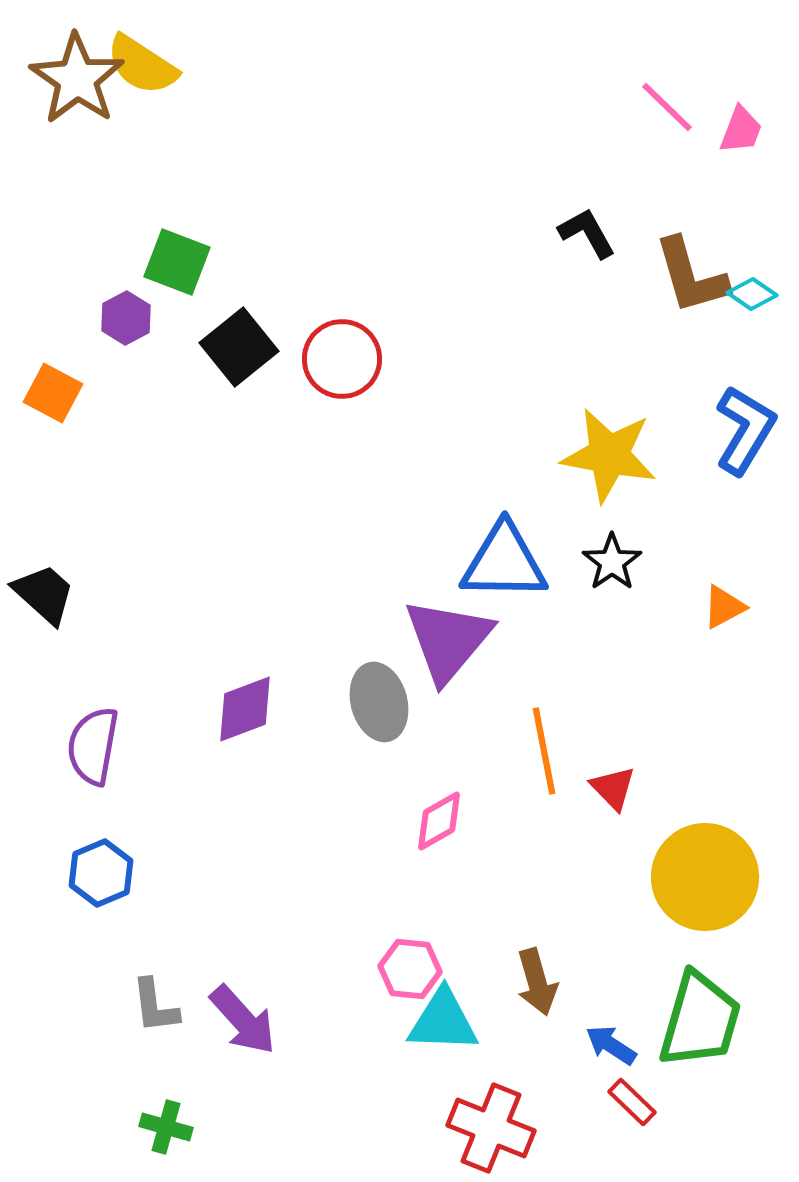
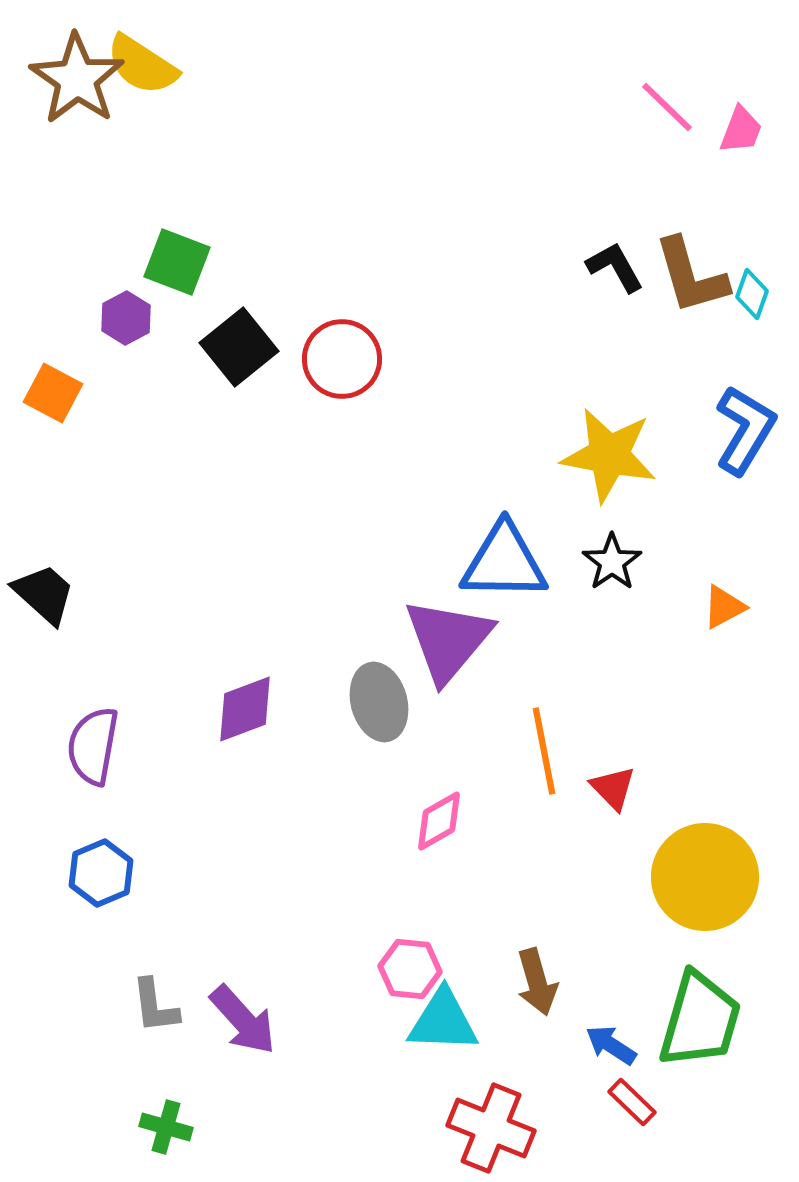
black L-shape: moved 28 px right, 34 px down
cyan diamond: rotated 75 degrees clockwise
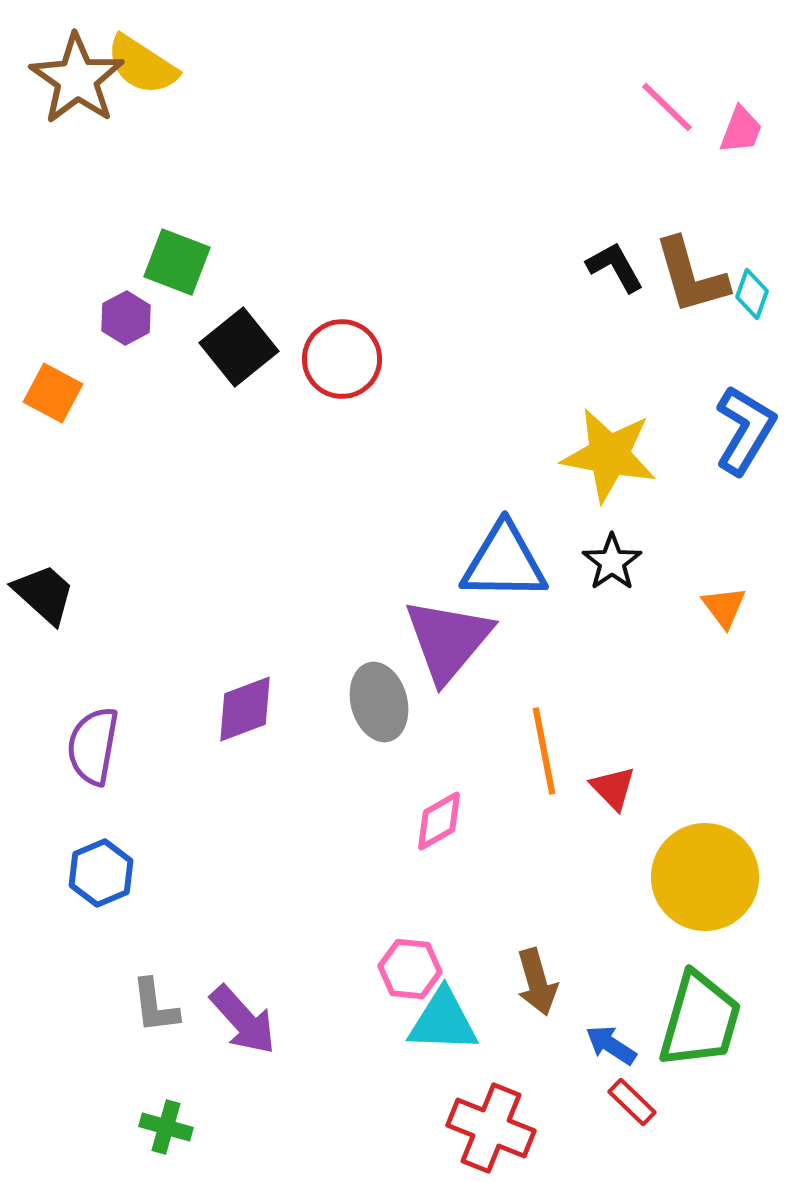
orange triangle: rotated 39 degrees counterclockwise
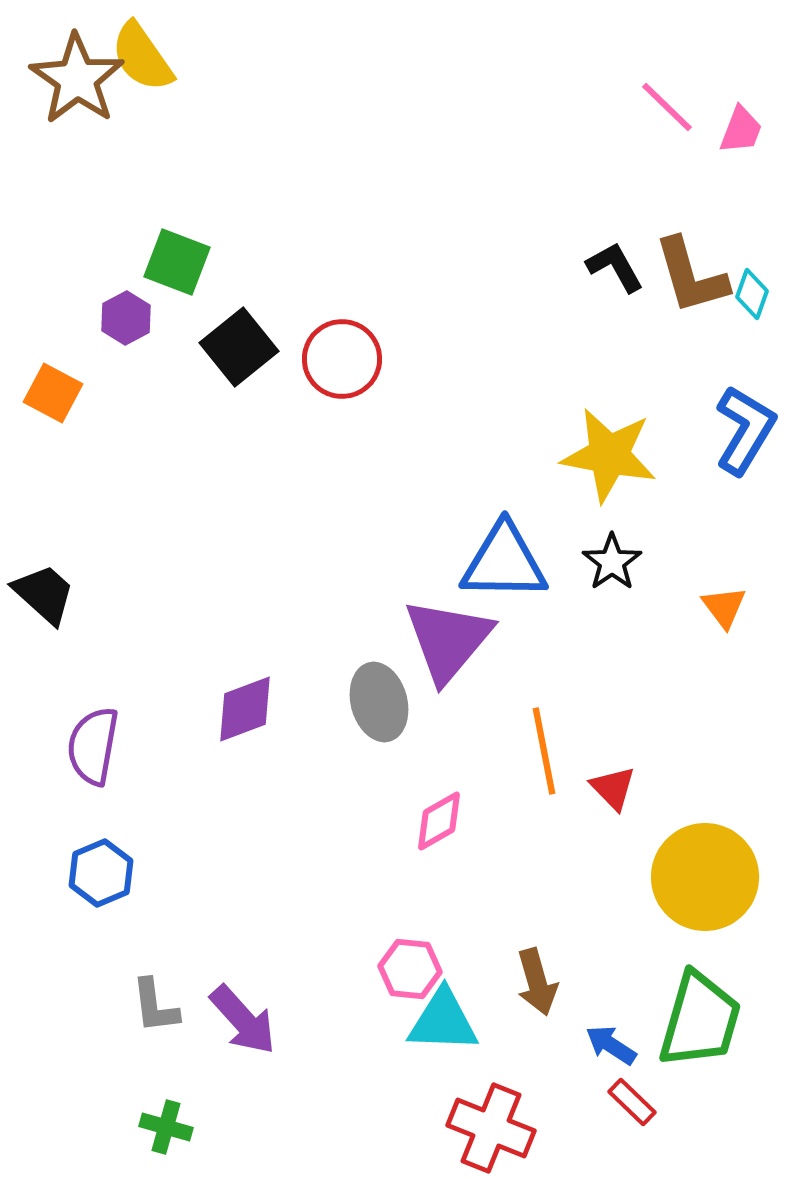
yellow semicircle: moved 8 px up; rotated 22 degrees clockwise
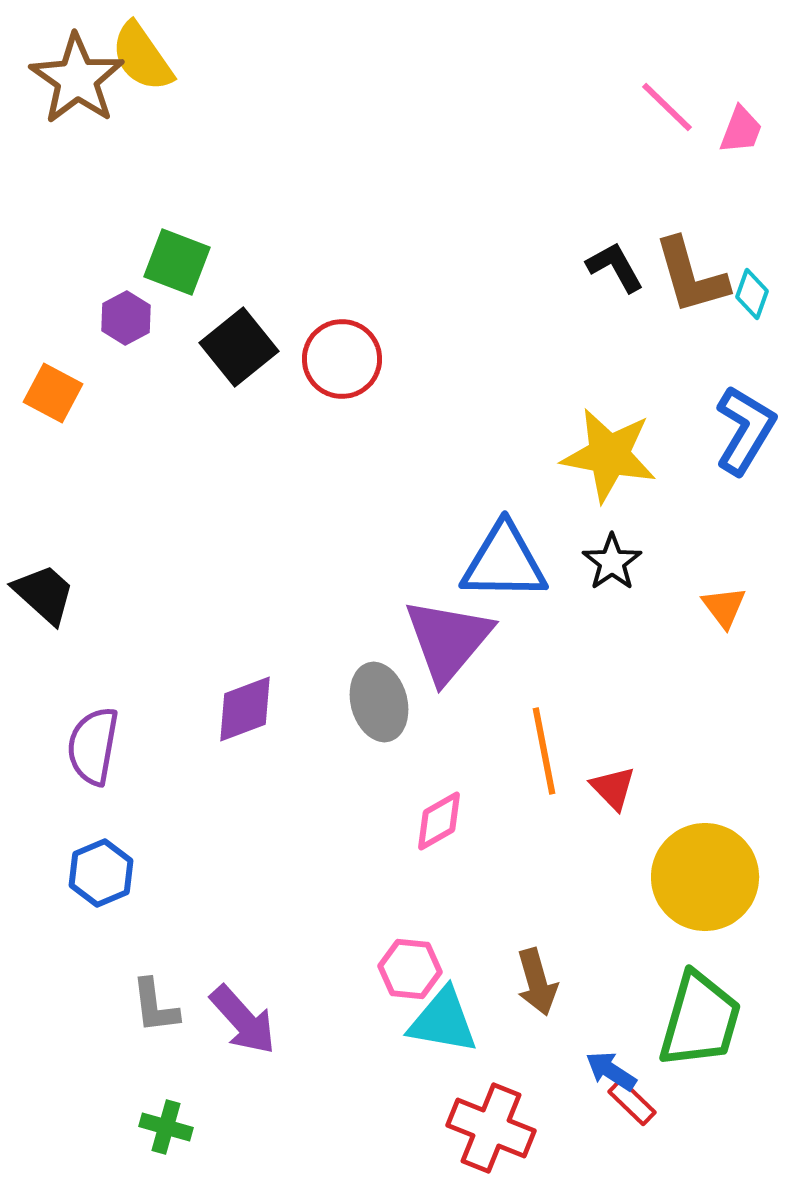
cyan triangle: rotated 8 degrees clockwise
blue arrow: moved 26 px down
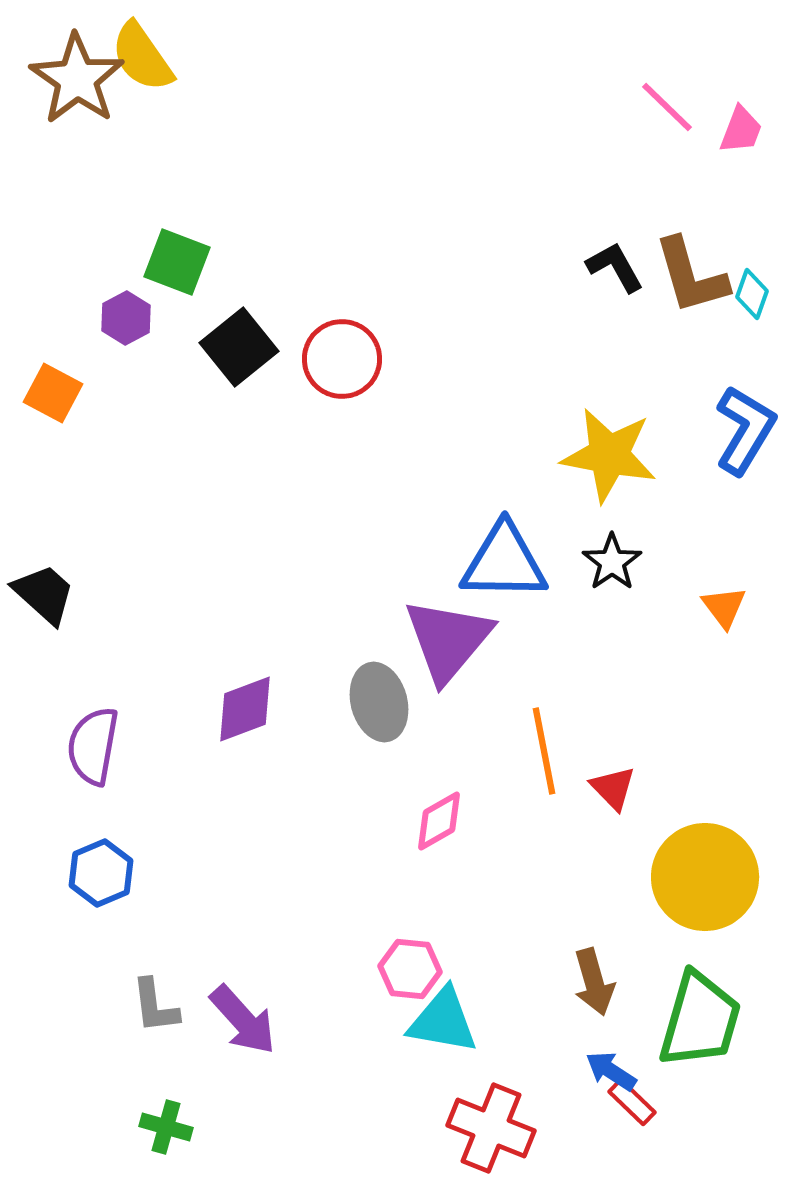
brown arrow: moved 57 px right
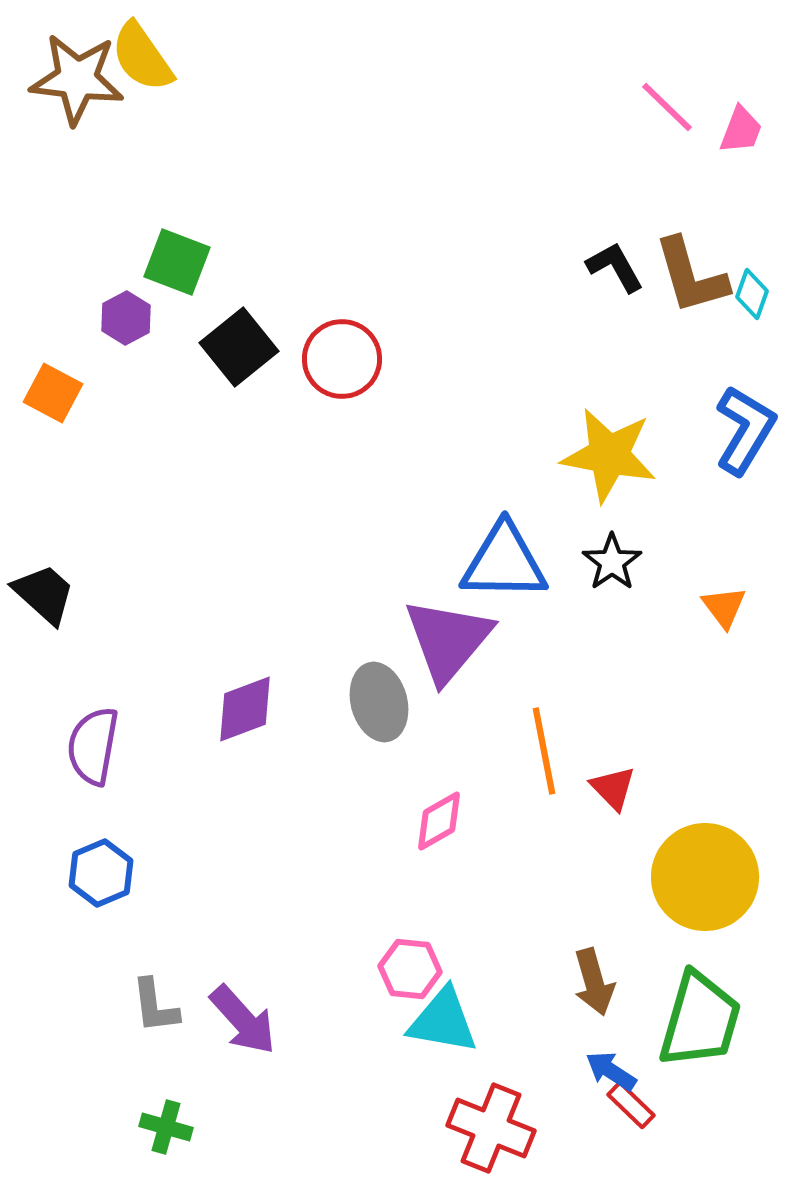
brown star: rotated 28 degrees counterclockwise
red rectangle: moved 1 px left, 3 px down
